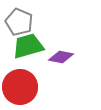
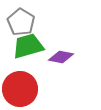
gray pentagon: moved 2 px right; rotated 8 degrees clockwise
red circle: moved 2 px down
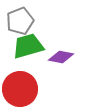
gray pentagon: moved 1 px left, 1 px up; rotated 20 degrees clockwise
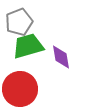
gray pentagon: moved 1 px left, 1 px down
purple diamond: rotated 70 degrees clockwise
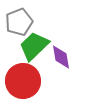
green trapezoid: moved 6 px right; rotated 28 degrees counterclockwise
red circle: moved 3 px right, 8 px up
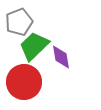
red circle: moved 1 px right, 1 px down
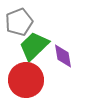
purple diamond: moved 2 px right, 1 px up
red circle: moved 2 px right, 2 px up
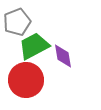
gray pentagon: moved 2 px left
green trapezoid: rotated 16 degrees clockwise
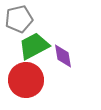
gray pentagon: moved 2 px right, 3 px up; rotated 8 degrees clockwise
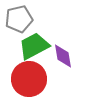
red circle: moved 3 px right, 1 px up
